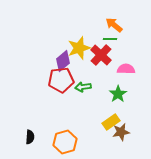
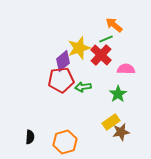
green line: moved 4 px left; rotated 24 degrees counterclockwise
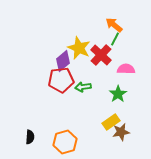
green line: moved 9 px right; rotated 40 degrees counterclockwise
yellow star: rotated 30 degrees counterclockwise
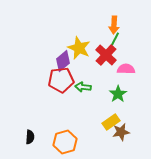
orange arrow: rotated 126 degrees counterclockwise
red cross: moved 5 px right
green arrow: rotated 14 degrees clockwise
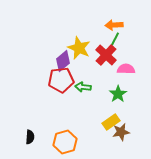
orange arrow: rotated 84 degrees clockwise
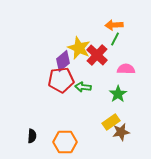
red cross: moved 9 px left
black semicircle: moved 2 px right, 1 px up
orange hexagon: rotated 15 degrees clockwise
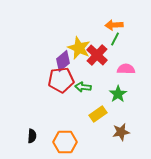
yellow rectangle: moved 13 px left, 8 px up
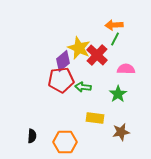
yellow rectangle: moved 3 px left, 4 px down; rotated 42 degrees clockwise
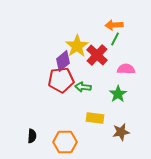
yellow star: moved 2 px left, 2 px up; rotated 15 degrees clockwise
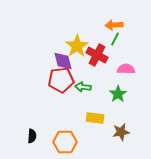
red cross: rotated 15 degrees counterclockwise
purple diamond: rotated 65 degrees counterclockwise
